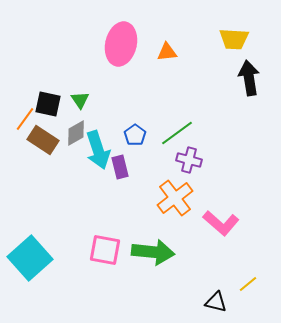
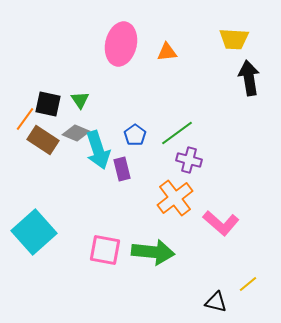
gray diamond: rotated 52 degrees clockwise
purple rectangle: moved 2 px right, 2 px down
cyan square: moved 4 px right, 26 px up
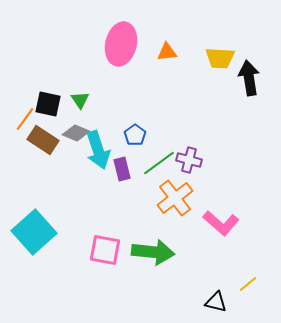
yellow trapezoid: moved 14 px left, 19 px down
green line: moved 18 px left, 30 px down
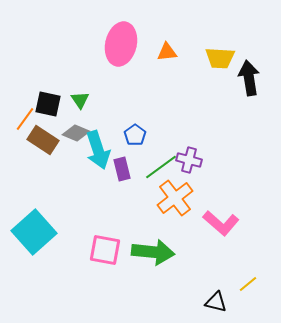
green line: moved 2 px right, 4 px down
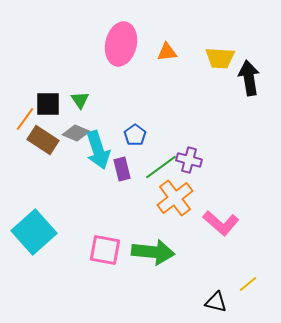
black square: rotated 12 degrees counterclockwise
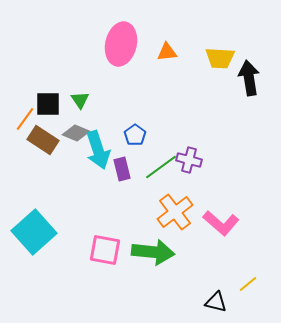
orange cross: moved 14 px down
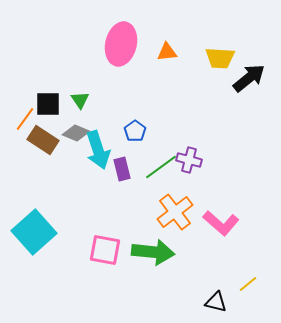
black arrow: rotated 60 degrees clockwise
blue pentagon: moved 4 px up
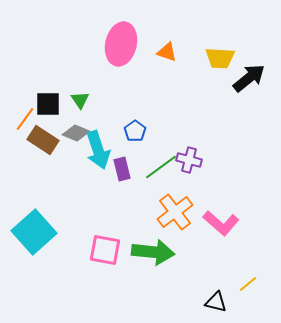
orange triangle: rotated 25 degrees clockwise
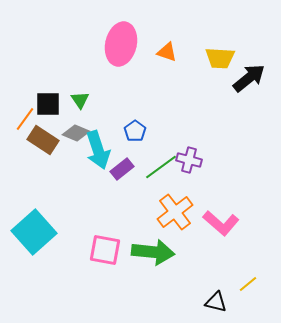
purple rectangle: rotated 65 degrees clockwise
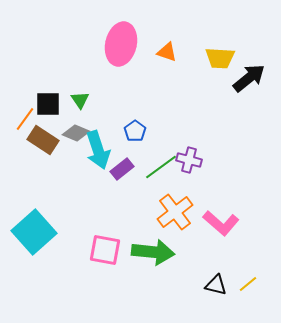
black triangle: moved 17 px up
